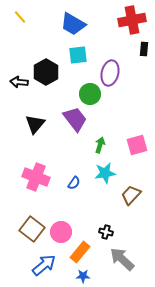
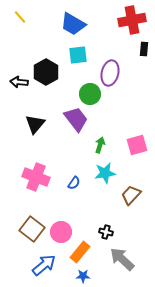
purple trapezoid: moved 1 px right
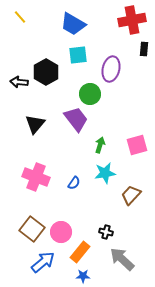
purple ellipse: moved 1 px right, 4 px up
blue arrow: moved 1 px left, 3 px up
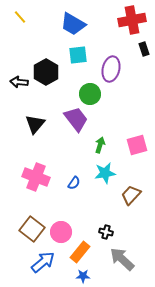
black rectangle: rotated 24 degrees counterclockwise
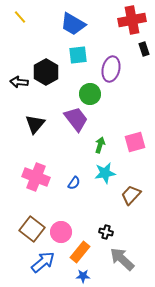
pink square: moved 2 px left, 3 px up
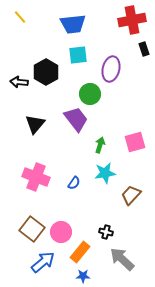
blue trapezoid: rotated 36 degrees counterclockwise
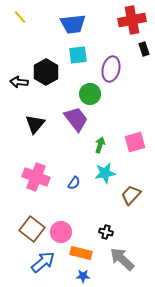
orange rectangle: moved 1 px right, 1 px down; rotated 65 degrees clockwise
